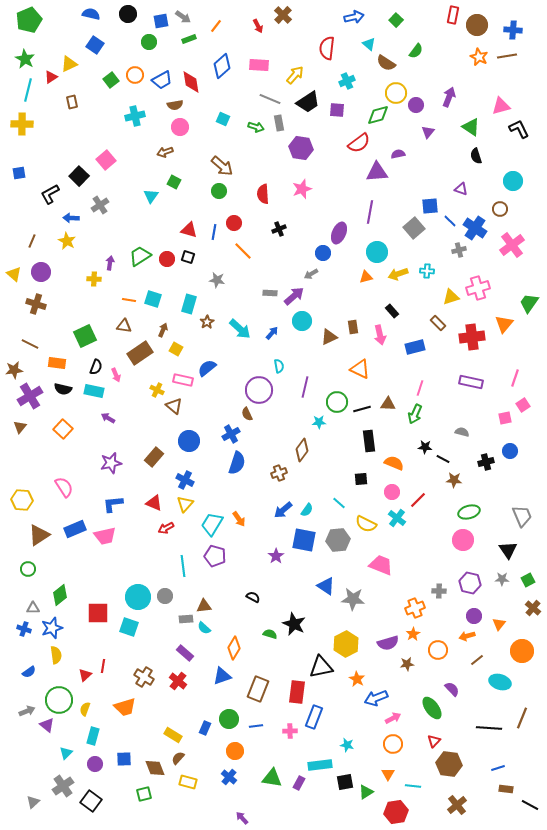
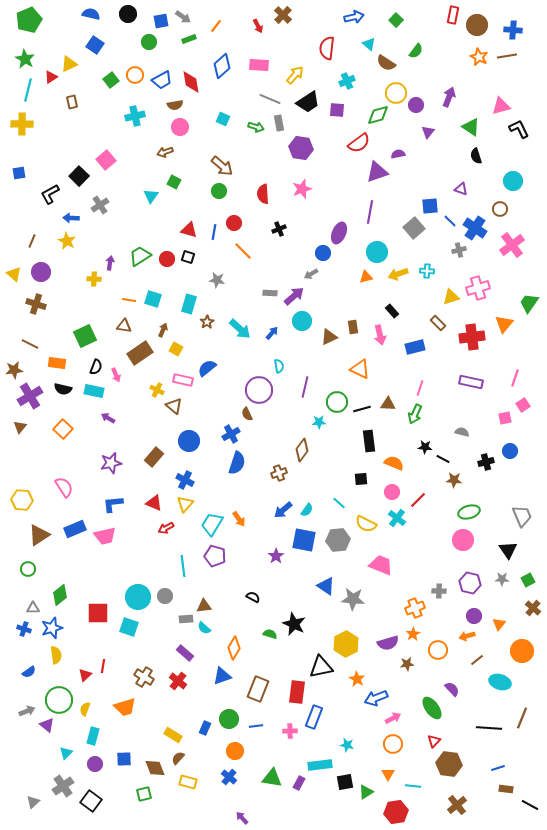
purple triangle at (377, 172): rotated 15 degrees counterclockwise
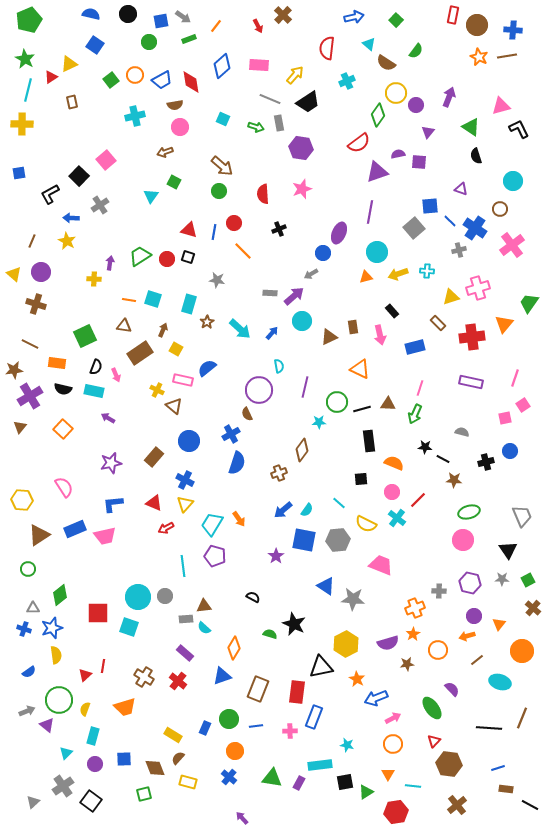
purple square at (337, 110): moved 82 px right, 52 px down
green diamond at (378, 115): rotated 40 degrees counterclockwise
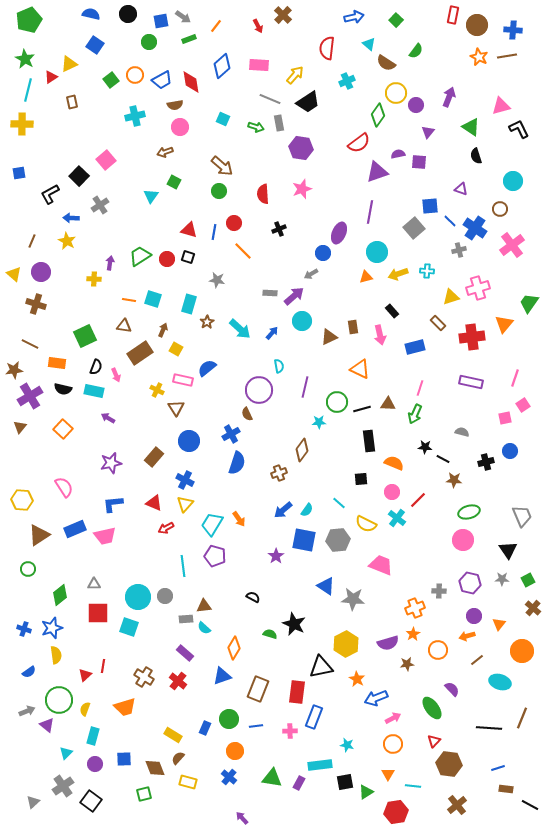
brown triangle at (174, 406): moved 2 px right, 2 px down; rotated 18 degrees clockwise
gray triangle at (33, 608): moved 61 px right, 24 px up
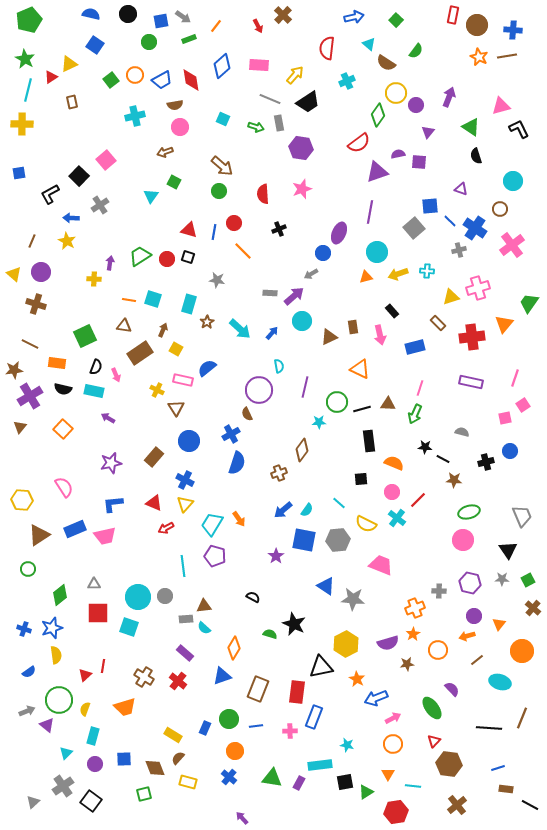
red diamond at (191, 82): moved 2 px up
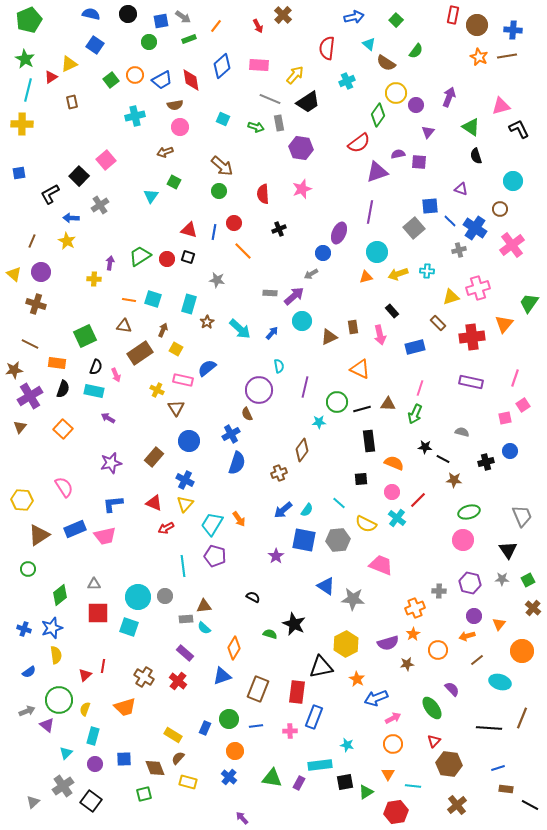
black semicircle at (63, 389): rotated 84 degrees counterclockwise
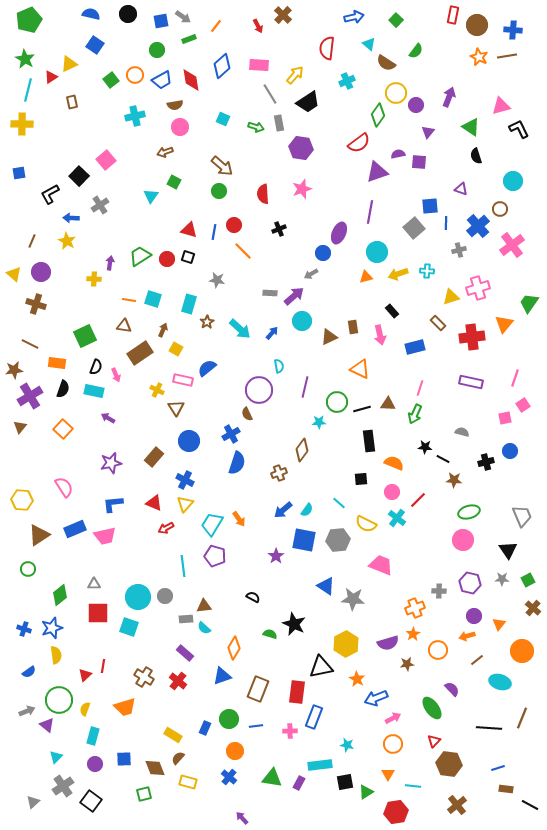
green circle at (149, 42): moved 8 px right, 8 px down
gray line at (270, 99): moved 5 px up; rotated 35 degrees clockwise
blue line at (450, 221): moved 4 px left, 2 px down; rotated 48 degrees clockwise
red circle at (234, 223): moved 2 px down
blue cross at (475, 228): moved 3 px right, 2 px up; rotated 15 degrees clockwise
cyan triangle at (66, 753): moved 10 px left, 4 px down
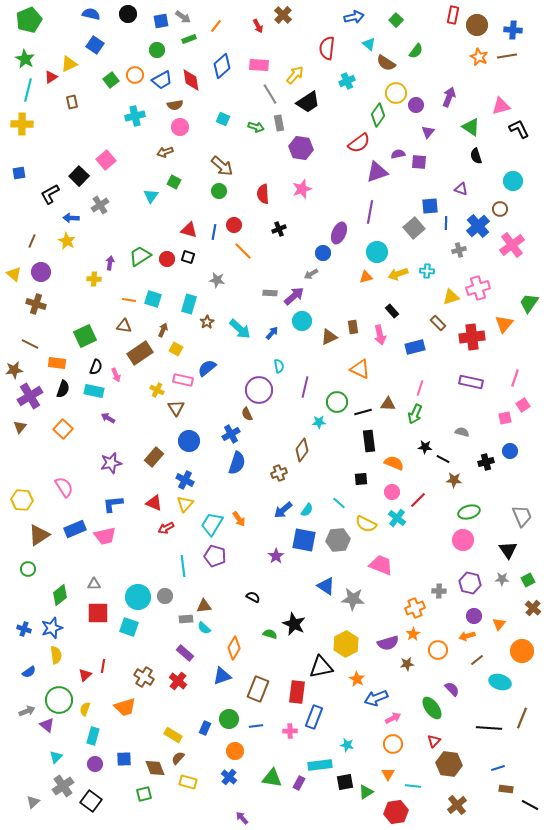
black line at (362, 409): moved 1 px right, 3 px down
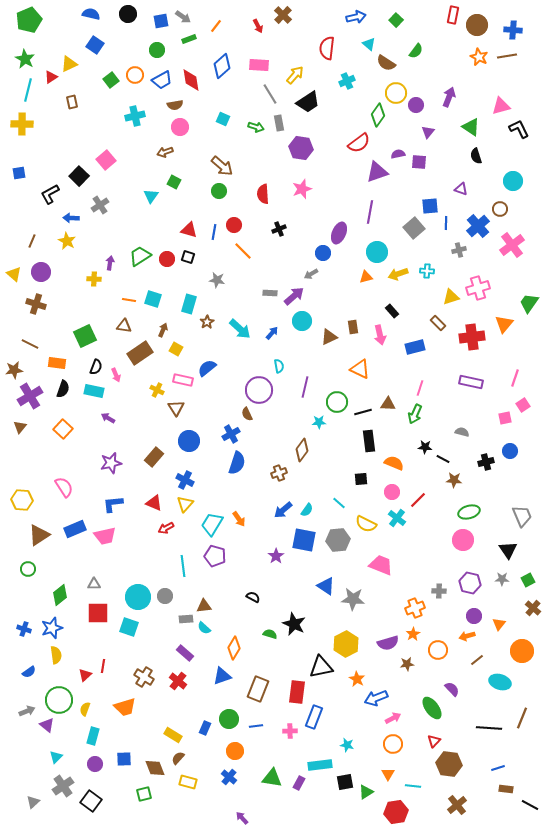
blue arrow at (354, 17): moved 2 px right
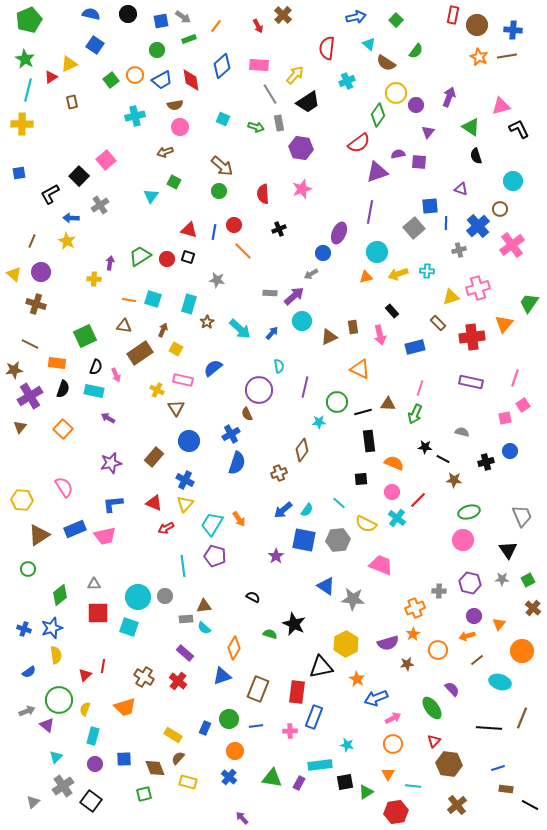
blue semicircle at (207, 368): moved 6 px right
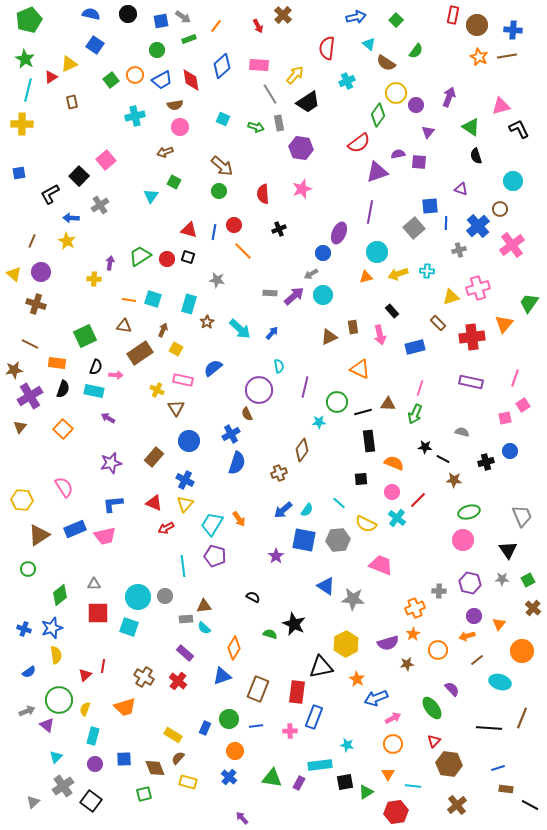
cyan circle at (302, 321): moved 21 px right, 26 px up
pink arrow at (116, 375): rotated 64 degrees counterclockwise
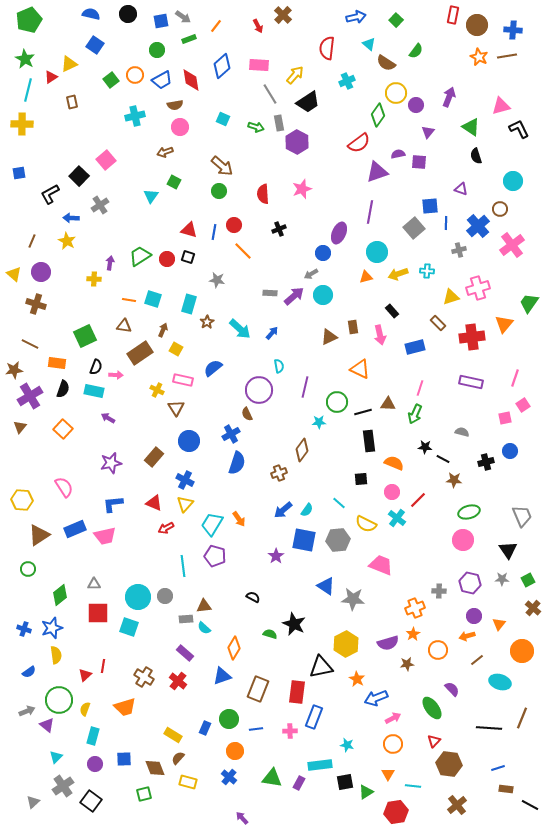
purple hexagon at (301, 148): moved 4 px left, 6 px up; rotated 20 degrees clockwise
blue line at (256, 726): moved 3 px down
